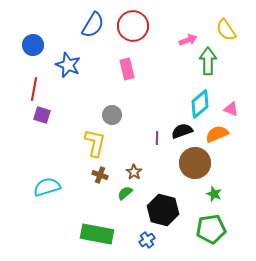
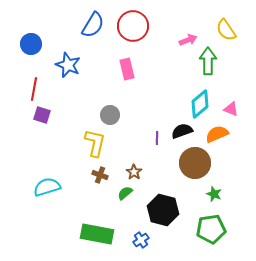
blue circle: moved 2 px left, 1 px up
gray circle: moved 2 px left
blue cross: moved 6 px left
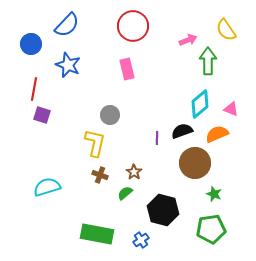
blue semicircle: moved 26 px left; rotated 12 degrees clockwise
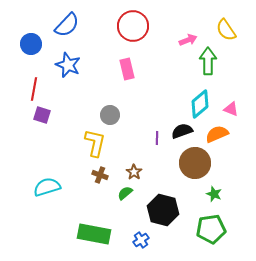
green rectangle: moved 3 px left
